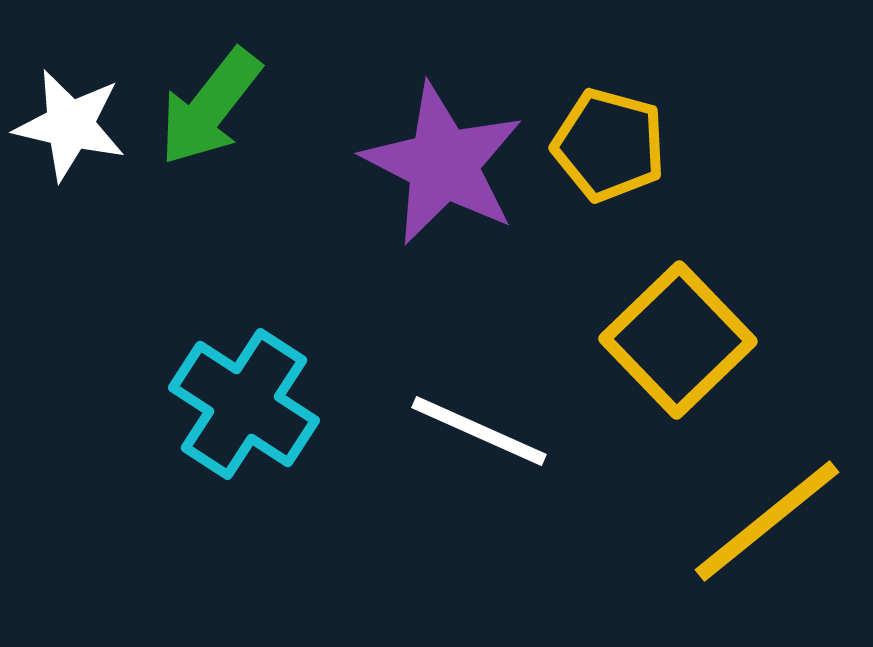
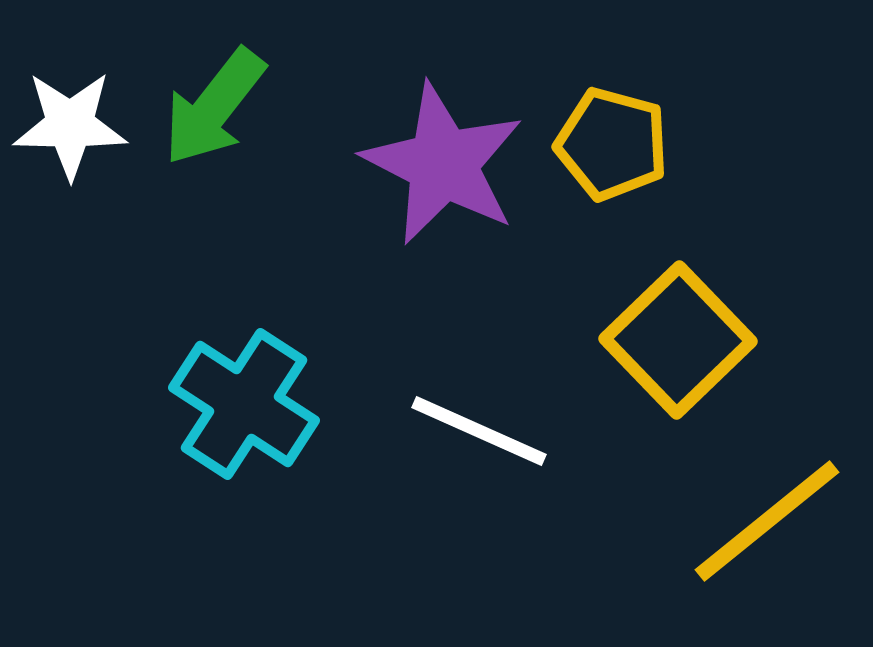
green arrow: moved 4 px right
white star: rotated 12 degrees counterclockwise
yellow pentagon: moved 3 px right, 1 px up
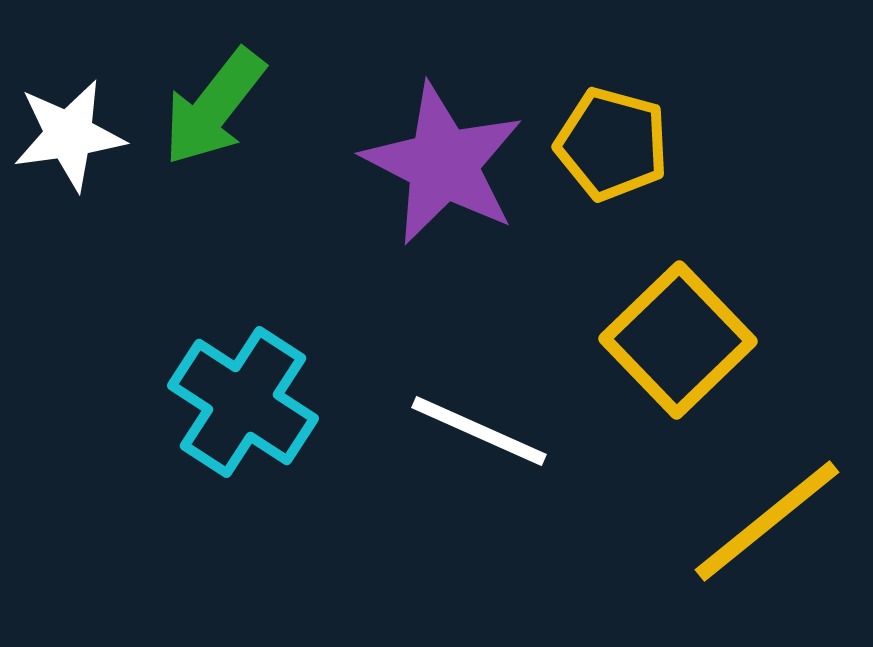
white star: moved 1 px left, 10 px down; rotated 9 degrees counterclockwise
cyan cross: moved 1 px left, 2 px up
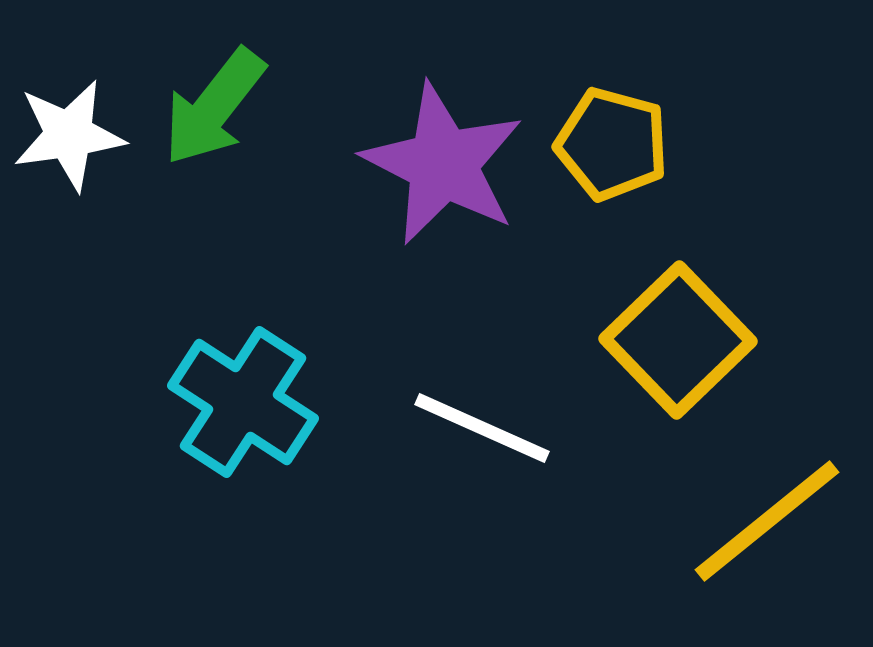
white line: moved 3 px right, 3 px up
